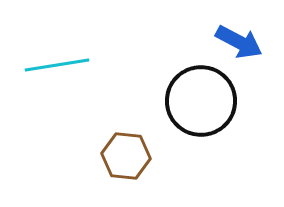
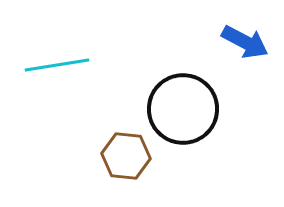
blue arrow: moved 6 px right
black circle: moved 18 px left, 8 px down
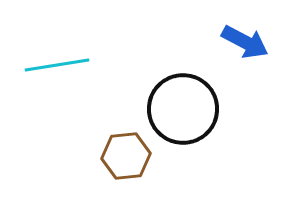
brown hexagon: rotated 12 degrees counterclockwise
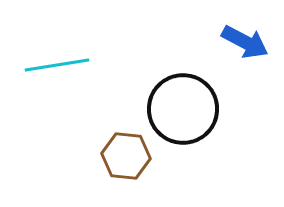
brown hexagon: rotated 12 degrees clockwise
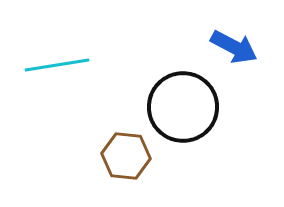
blue arrow: moved 11 px left, 5 px down
black circle: moved 2 px up
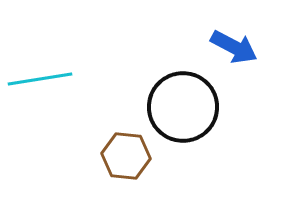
cyan line: moved 17 px left, 14 px down
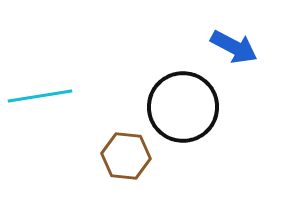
cyan line: moved 17 px down
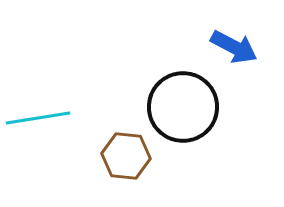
cyan line: moved 2 px left, 22 px down
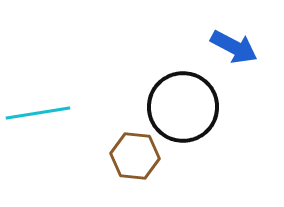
cyan line: moved 5 px up
brown hexagon: moved 9 px right
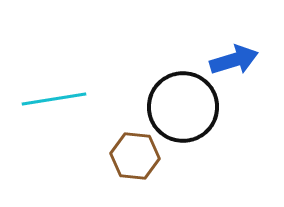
blue arrow: moved 13 px down; rotated 45 degrees counterclockwise
cyan line: moved 16 px right, 14 px up
